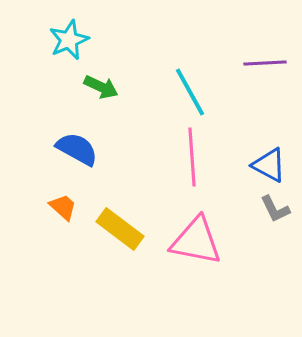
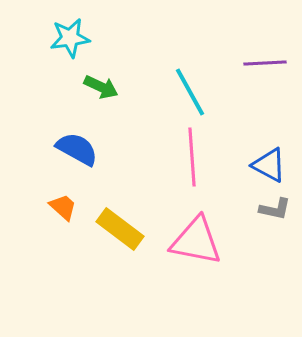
cyan star: moved 1 px right, 2 px up; rotated 15 degrees clockwise
gray L-shape: rotated 52 degrees counterclockwise
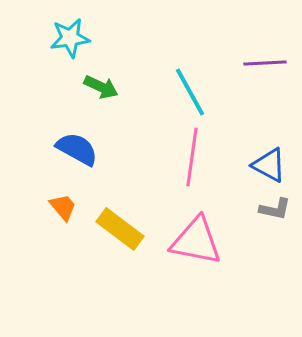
pink line: rotated 12 degrees clockwise
orange trapezoid: rotated 8 degrees clockwise
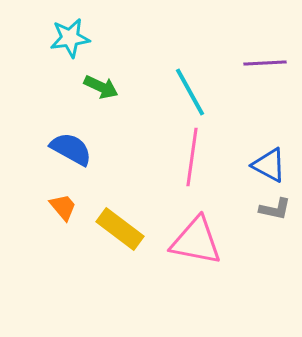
blue semicircle: moved 6 px left
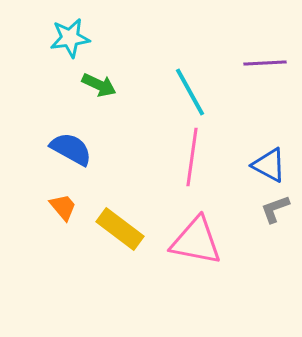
green arrow: moved 2 px left, 2 px up
gray L-shape: rotated 148 degrees clockwise
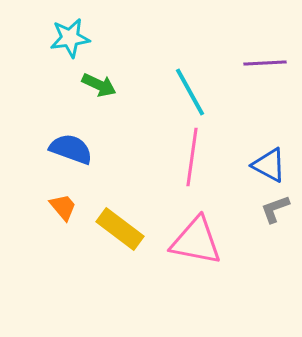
blue semicircle: rotated 9 degrees counterclockwise
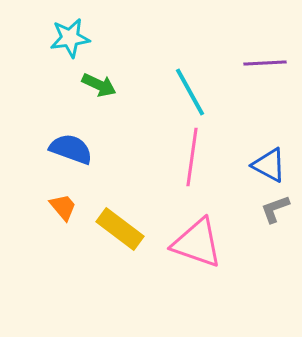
pink triangle: moved 1 px right, 2 px down; rotated 8 degrees clockwise
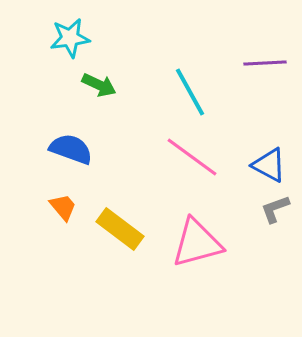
pink line: rotated 62 degrees counterclockwise
pink triangle: rotated 34 degrees counterclockwise
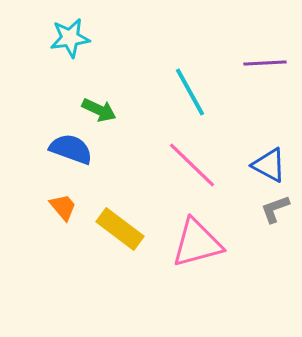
green arrow: moved 25 px down
pink line: moved 8 px down; rotated 8 degrees clockwise
